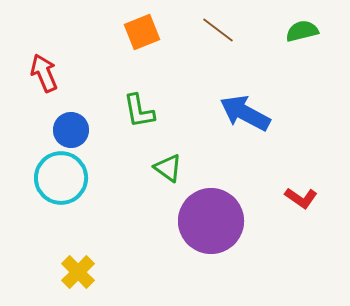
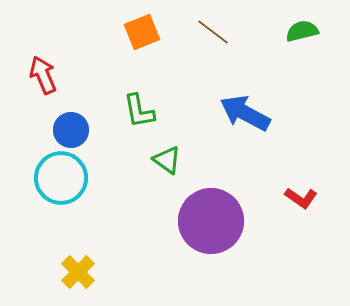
brown line: moved 5 px left, 2 px down
red arrow: moved 1 px left, 2 px down
green triangle: moved 1 px left, 8 px up
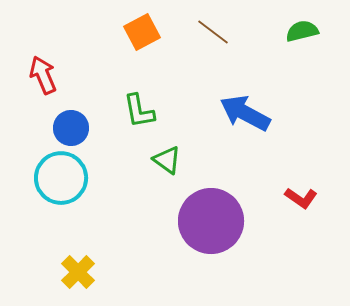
orange square: rotated 6 degrees counterclockwise
blue circle: moved 2 px up
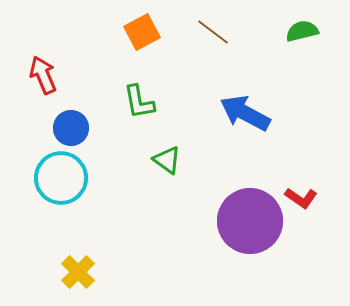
green L-shape: moved 9 px up
purple circle: moved 39 px right
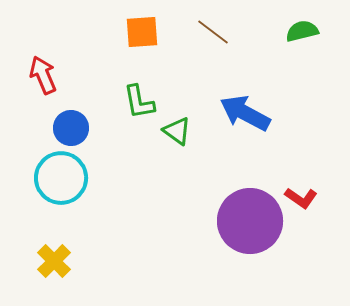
orange square: rotated 24 degrees clockwise
green triangle: moved 10 px right, 29 px up
yellow cross: moved 24 px left, 11 px up
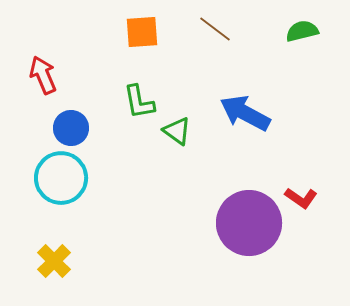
brown line: moved 2 px right, 3 px up
purple circle: moved 1 px left, 2 px down
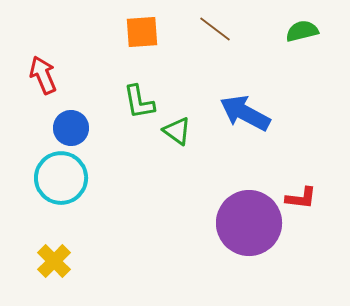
red L-shape: rotated 28 degrees counterclockwise
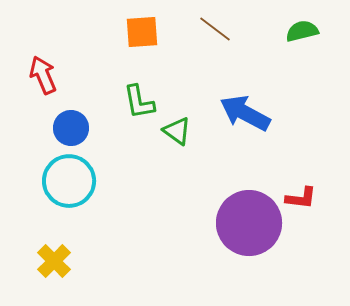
cyan circle: moved 8 px right, 3 px down
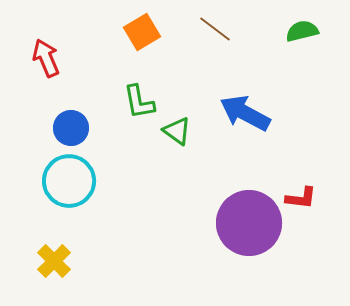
orange square: rotated 27 degrees counterclockwise
red arrow: moved 3 px right, 17 px up
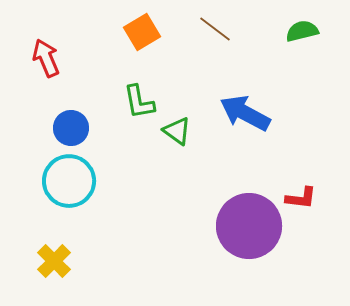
purple circle: moved 3 px down
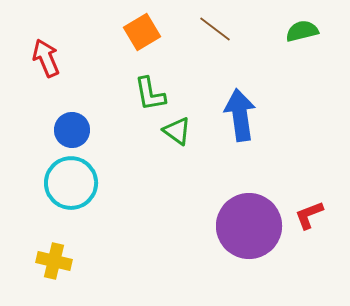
green L-shape: moved 11 px right, 8 px up
blue arrow: moved 5 px left, 2 px down; rotated 54 degrees clockwise
blue circle: moved 1 px right, 2 px down
cyan circle: moved 2 px right, 2 px down
red L-shape: moved 8 px right, 17 px down; rotated 152 degrees clockwise
yellow cross: rotated 32 degrees counterclockwise
